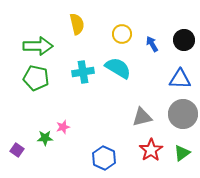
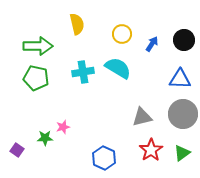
blue arrow: rotated 63 degrees clockwise
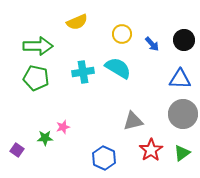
yellow semicircle: moved 2 px up; rotated 80 degrees clockwise
blue arrow: rotated 105 degrees clockwise
gray triangle: moved 9 px left, 4 px down
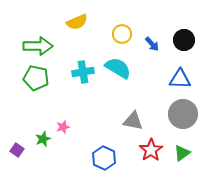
gray triangle: rotated 25 degrees clockwise
green star: moved 2 px left, 1 px down; rotated 21 degrees counterclockwise
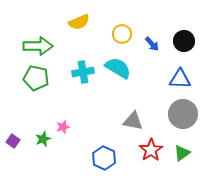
yellow semicircle: moved 2 px right
black circle: moved 1 px down
purple square: moved 4 px left, 9 px up
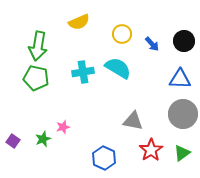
green arrow: rotated 100 degrees clockwise
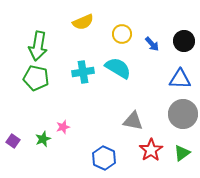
yellow semicircle: moved 4 px right
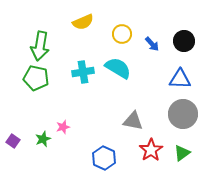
green arrow: moved 2 px right
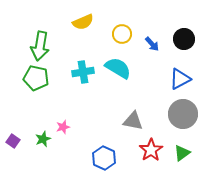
black circle: moved 2 px up
blue triangle: rotated 30 degrees counterclockwise
